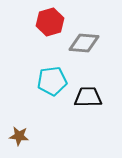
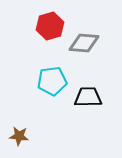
red hexagon: moved 4 px down
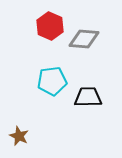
red hexagon: rotated 20 degrees counterclockwise
gray diamond: moved 4 px up
brown star: rotated 18 degrees clockwise
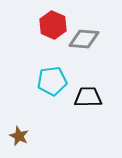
red hexagon: moved 3 px right, 1 px up
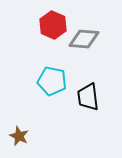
cyan pentagon: rotated 20 degrees clockwise
black trapezoid: rotated 96 degrees counterclockwise
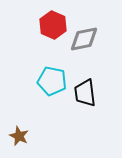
gray diamond: rotated 16 degrees counterclockwise
black trapezoid: moved 3 px left, 4 px up
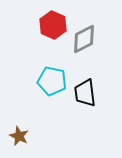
gray diamond: rotated 16 degrees counterclockwise
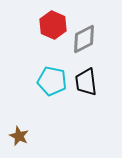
black trapezoid: moved 1 px right, 11 px up
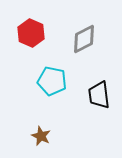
red hexagon: moved 22 px left, 8 px down
black trapezoid: moved 13 px right, 13 px down
brown star: moved 22 px right
